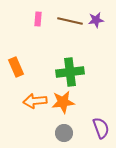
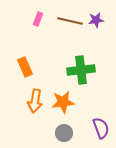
pink rectangle: rotated 16 degrees clockwise
orange rectangle: moved 9 px right
green cross: moved 11 px right, 2 px up
orange arrow: rotated 75 degrees counterclockwise
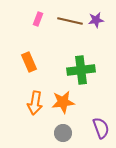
orange rectangle: moved 4 px right, 5 px up
orange arrow: moved 2 px down
gray circle: moved 1 px left
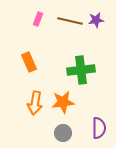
purple semicircle: moved 2 px left; rotated 20 degrees clockwise
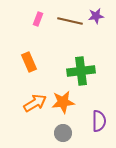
purple star: moved 4 px up
green cross: moved 1 px down
orange arrow: rotated 130 degrees counterclockwise
purple semicircle: moved 7 px up
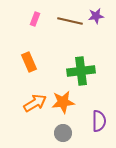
pink rectangle: moved 3 px left
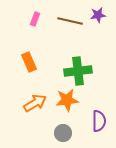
purple star: moved 2 px right, 1 px up
green cross: moved 3 px left
orange star: moved 4 px right, 2 px up
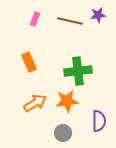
orange star: moved 1 px down
